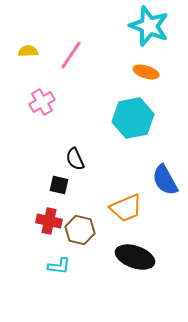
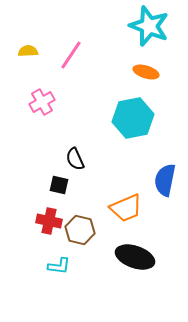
blue semicircle: rotated 40 degrees clockwise
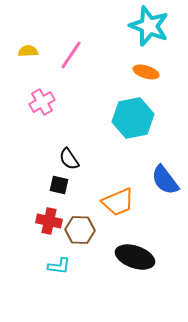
black semicircle: moved 6 px left; rotated 10 degrees counterclockwise
blue semicircle: rotated 48 degrees counterclockwise
orange trapezoid: moved 8 px left, 6 px up
brown hexagon: rotated 12 degrees counterclockwise
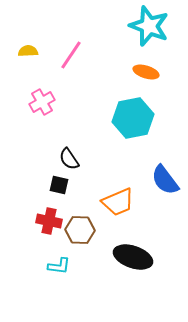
black ellipse: moved 2 px left
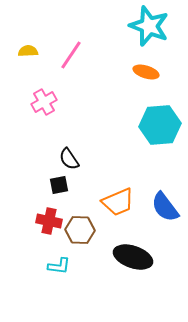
pink cross: moved 2 px right
cyan hexagon: moved 27 px right, 7 px down; rotated 6 degrees clockwise
blue semicircle: moved 27 px down
black square: rotated 24 degrees counterclockwise
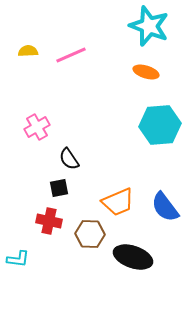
pink line: rotated 32 degrees clockwise
pink cross: moved 7 px left, 25 px down
black square: moved 3 px down
brown hexagon: moved 10 px right, 4 px down
cyan L-shape: moved 41 px left, 7 px up
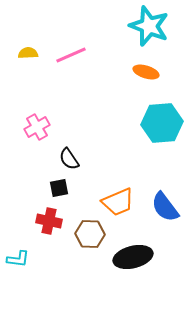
yellow semicircle: moved 2 px down
cyan hexagon: moved 2 px right, 2 px up
black ellipse: rotated 33 degrees counterclockwise
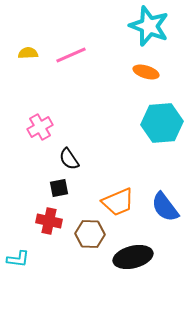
pink cross: moved 3 px right
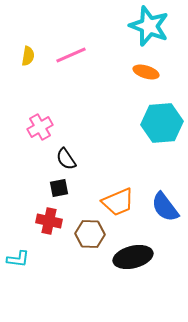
yellow semicircle: moved 3 px down; rotated 102 degrees clockwise
black semicircle: moved 3 px left
